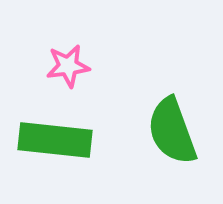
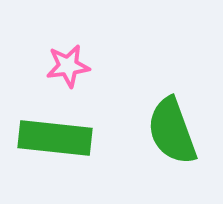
green rectangle: moved 2 px up
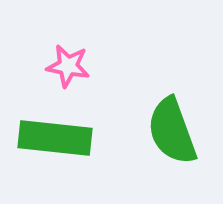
pink star: rotated 18 degrees clockwise
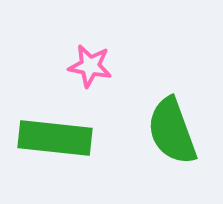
pink star: moved 22 px right
